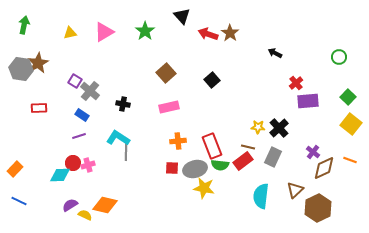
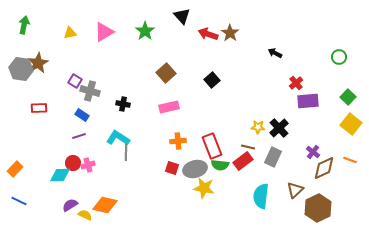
gray cross at (90, 91): rotated 24 degrees counterclockwise
red square at (172, 168): rotated 16 degrees clockwise
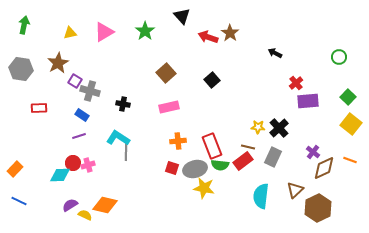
red arrow at (208, 34): moved 3 px down
brown star at (38, 63): moved 20 px right
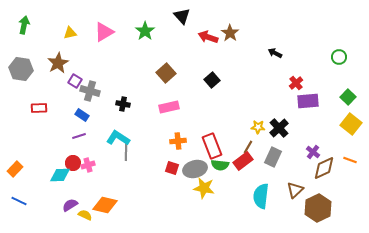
brown line at (248, 147): rotated 72 degrees counterclockwise
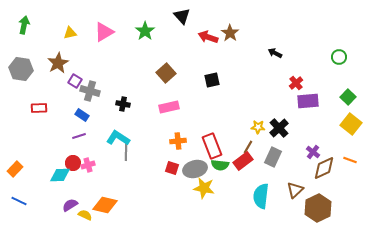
black square at (212, 80): rotated 28 degrees clockwise
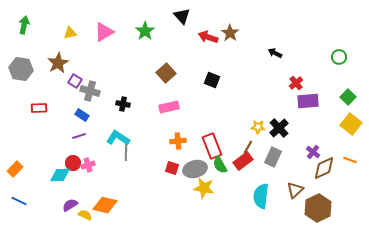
black square at (212, 80): rotated 35 degrees clockwise
green semicircle at (220, 165): rotated 54 degrees clockwise
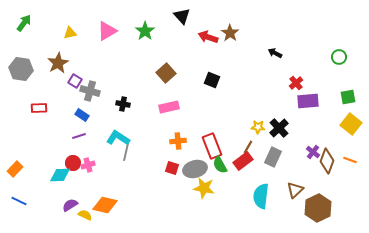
green arrow at (24, 25): moved 2 px up; rotated 24 degrees clockwise
pink triangle at (104, 32): moved 3 px right, 1 px up
green square at (348, 97): rotated 35 degrees clockwise
gray line at (126, 152): rotated 12 degrees clockwise
brown diamond at (324, 168): moved 3 px right, 7 px up; rotated 45 degrees counterclockwise
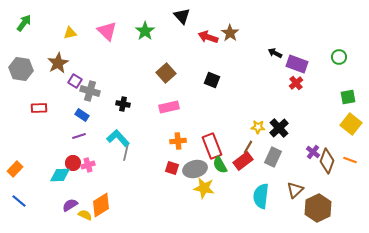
pink triangle at (107, 31): rotated 45 degrees counterclockwise
purple rectangle at (308, 101): moved 11 px left, 37 px up; rotated 25 degrees clockwise
cyan L-shape at (118, 138): rotated 15 degrees clockwise
blue line at (19, 201): rotated 14 degrees clockwise
orange diamond at (105, 205): moved 4 px left; rotated 45 degrees counterclockwise
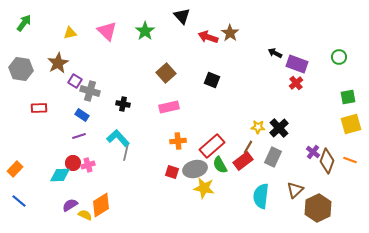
yellow square at (351, 124): rotated 35 degrees clockwise
red rectangle at (212, 146): rotated 70 degrees clockwise
red square at (172, 168): moved 4 px down
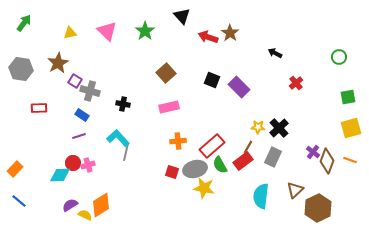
purple rectangle at (297, 64): moved 58 px left, 23 px down; rotated 25 degrees clockwise
yellow square at (351, 124): moved 4 px down
